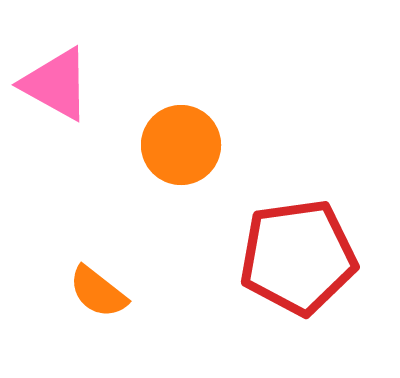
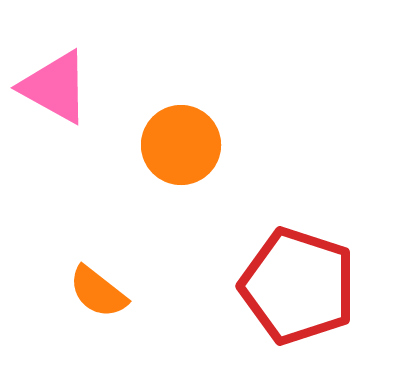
pink triangle: moved 1 px left, 3 px down
red pentagon: moved 29 px down; rotated 26 degrees clockwise
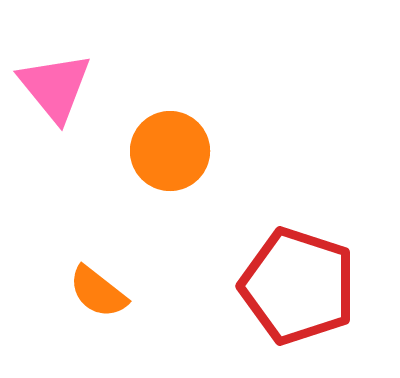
pink triangle: rotated 22 degrees clockwise
orange circle: moved 11 px left, 6 px down
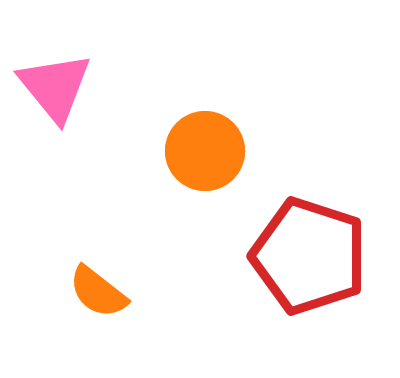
orange circle: moved 35 px right
red pentagon: moved 11 px right, 30 px up
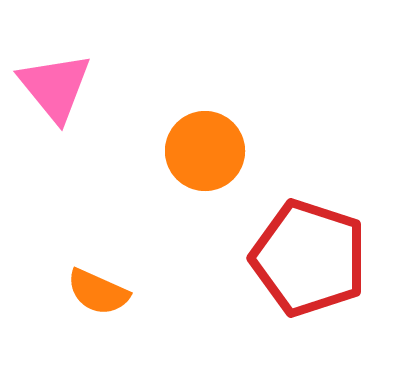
red pentagon: moved 2 px down
orange semicircle: rotated 14 degrees counterclockwise
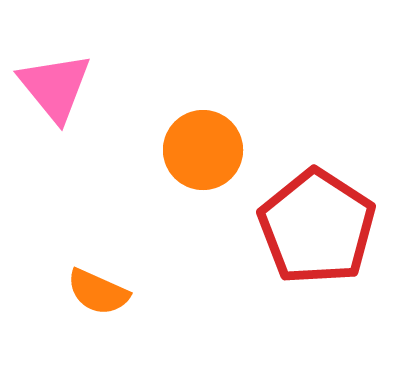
orange circle: moved 2 px left, 1 px up
red pentagon: moved 8 px right, 31 px up; rotated 15 degrees clockwise
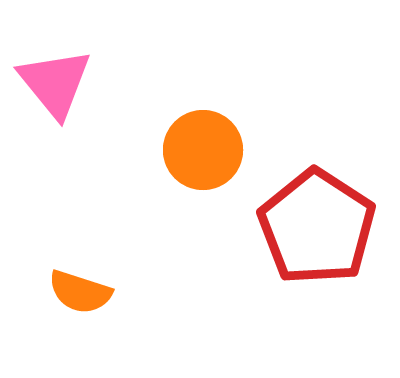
pink triangle: moved 4 px up
orange semicircle: moved 18 px left; rotated 6 degrees counterclockwise
